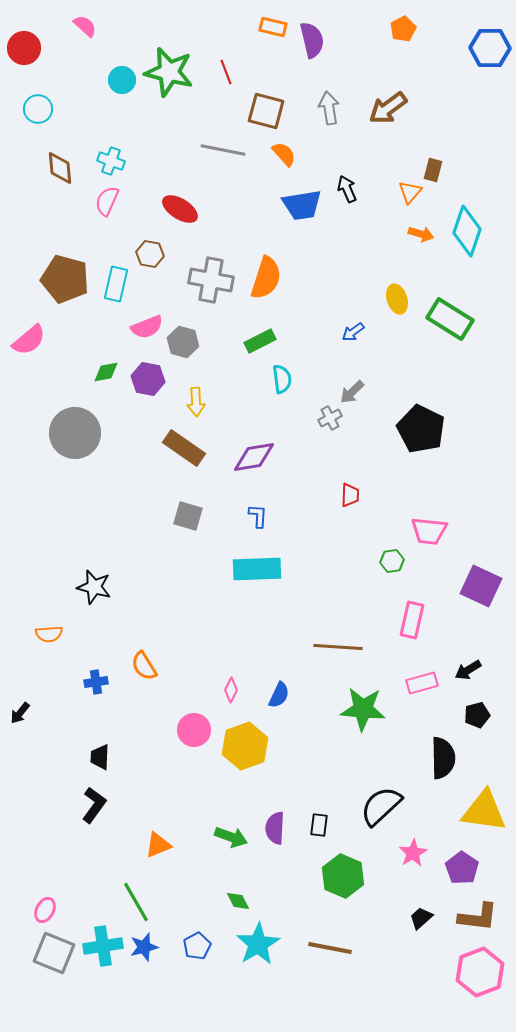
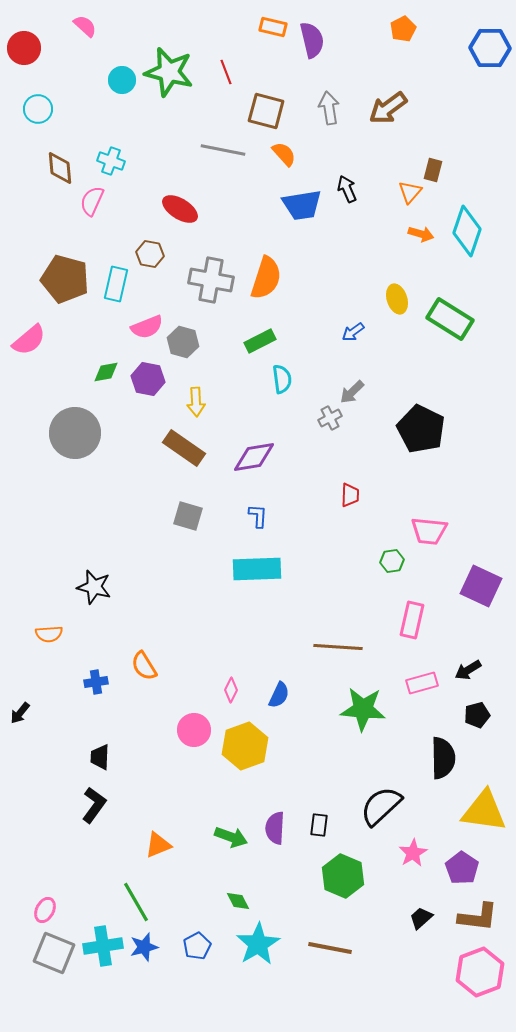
pink semicircle at (107, 201): moved 15 px left
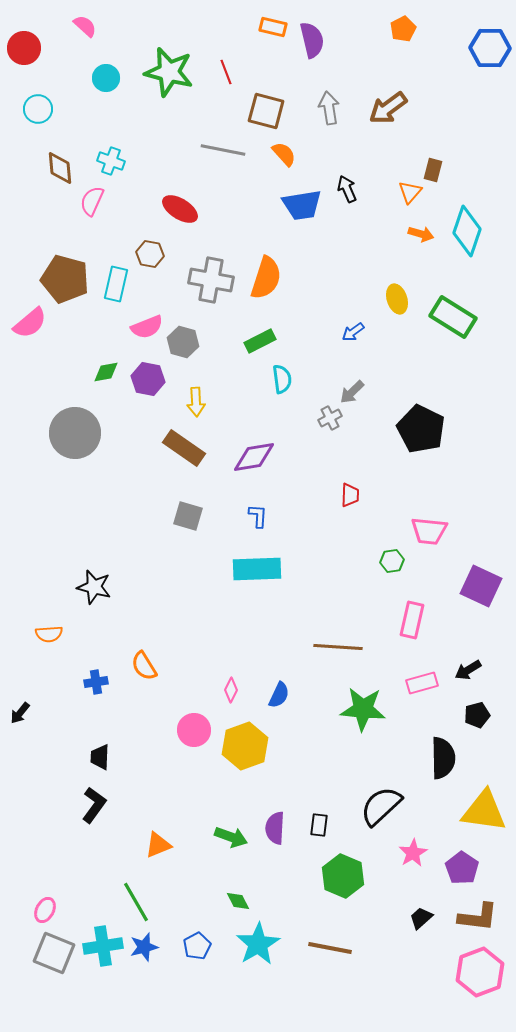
cyan circle at (122, 80): moved 16 px left, 2 px up
green rectangle at (450, 319): moved 3 px right, 2 px up
pink semicircle at (29, 340): moved 1 px right, 17 px up
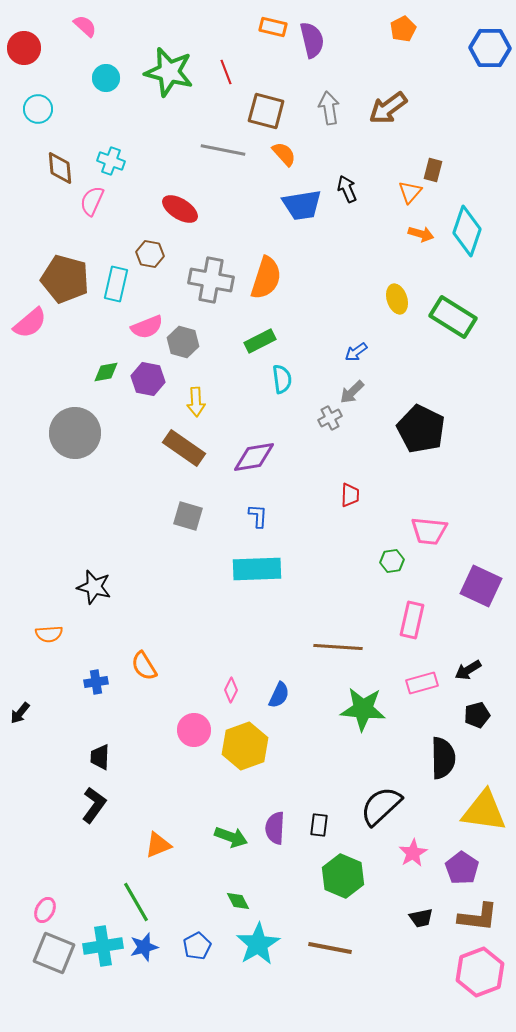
blue arrow at (353, 332): moved 3 px right, 20 px down
black trapezoid at (421, 918): rotated 150 degrees counterclockwise
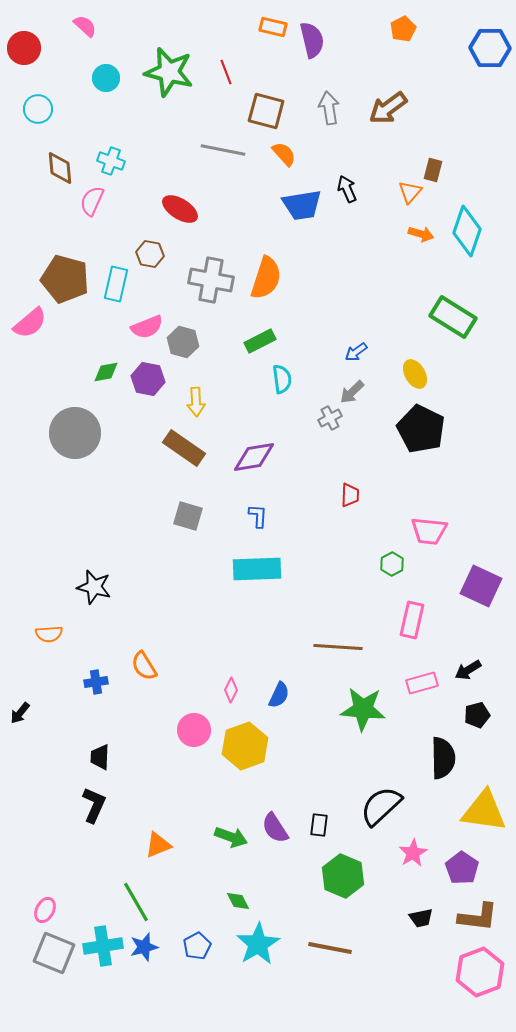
yellow ellipse at (397, 299): moved 18 px right, 75 px down; rotated 12 degrees counterclockwise
green hexagon at (392, 561): moved 3 px down; rotated 20 degrees counterclockwise
black L-shape at (94, 805): rotated 12 degrees counterclockwise
purple semicircle at (275, 828): rotated 36 degrees counterclockwise
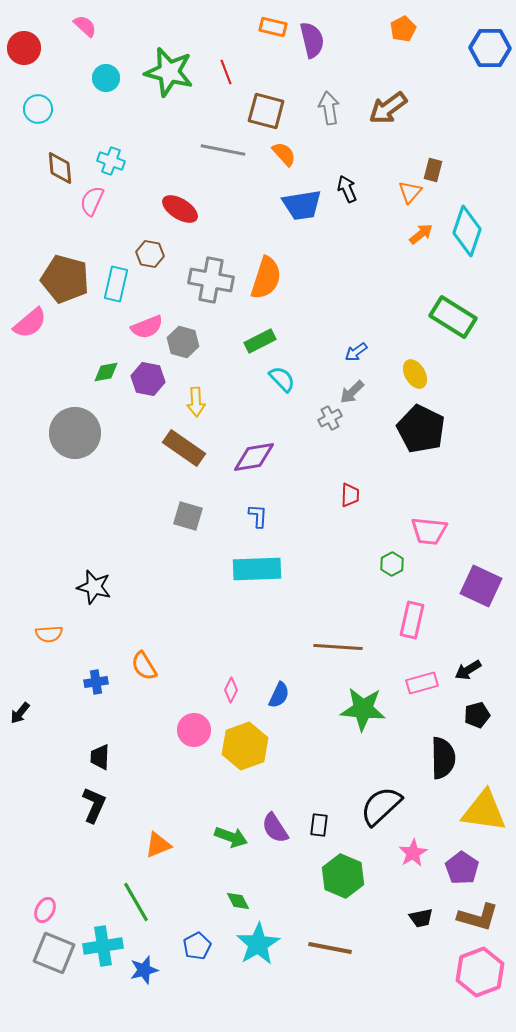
orange arrow at (421, 234): rotated 55 degrees counterclockwise
cyan semicircle at (282, 379): rotated 36 degrees counterclockwise
brown L-shape at (478, 917): rotated 9 degrees clockwise
blue star at (144, 947): moved 23 px down
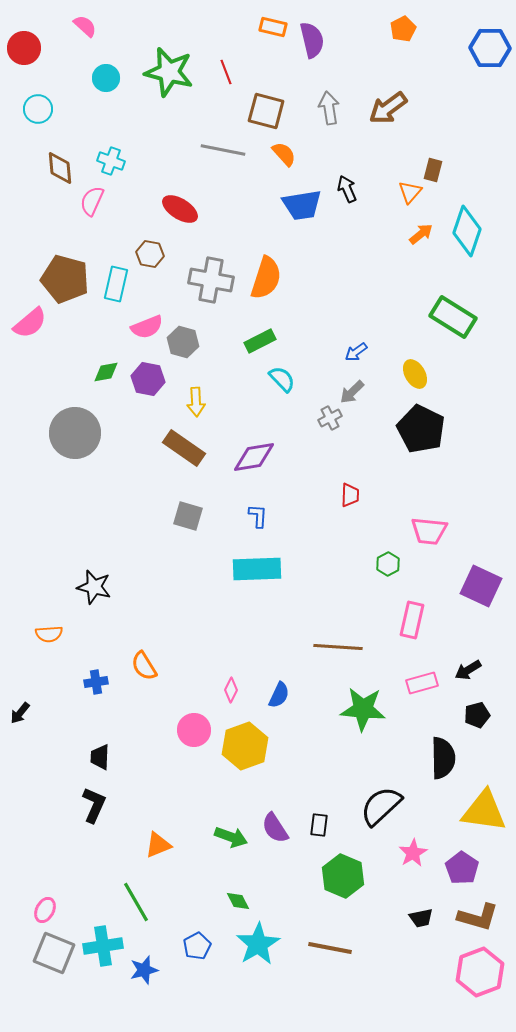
green hexagon at (392, 564): moved 4 px left
